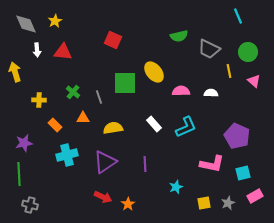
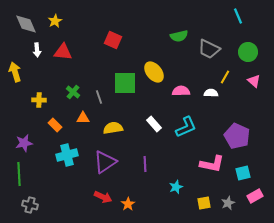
yellow line: moved 4 px left, 6 px down; rotated 40 degrees clockwise
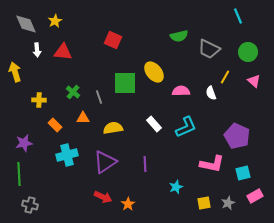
white semicircle: rotated 112 degrees counterclockwise
